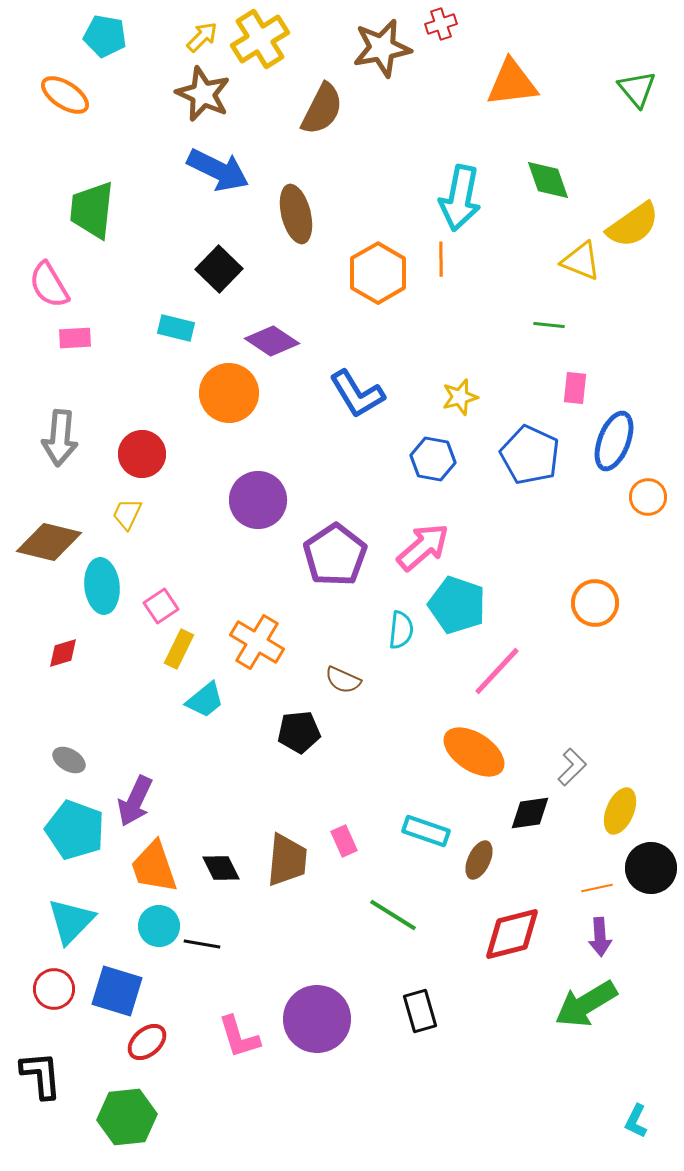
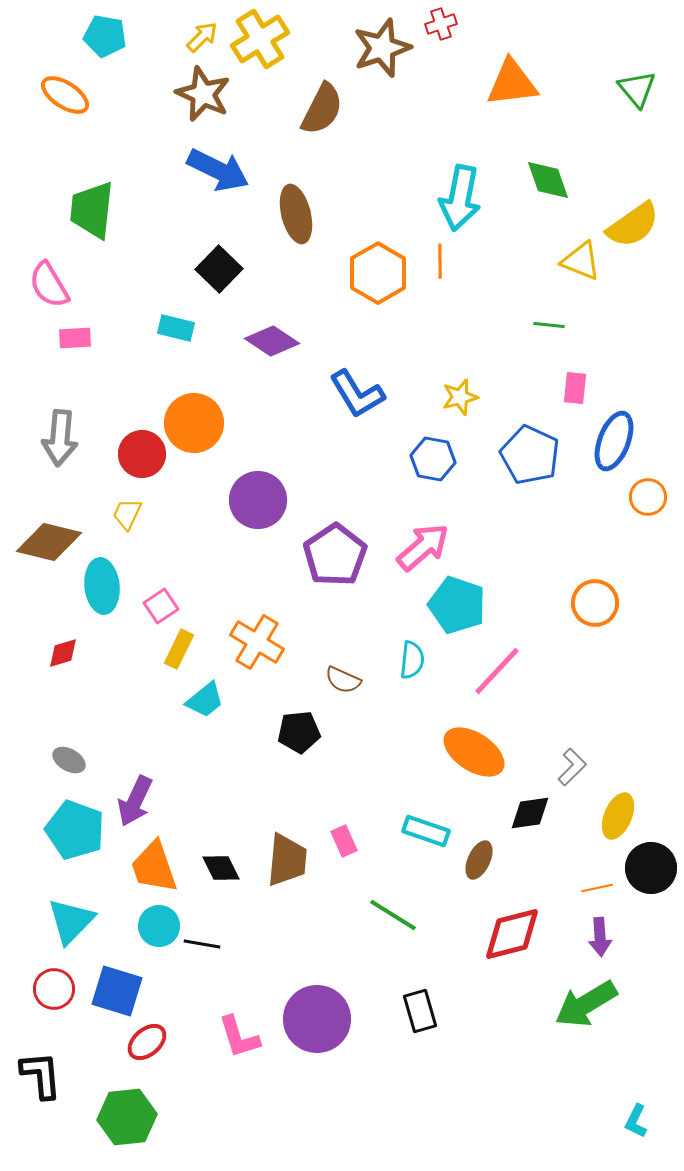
brown star at (382, 48): rotated 8 degrees counterclockwise
orange line at (441, 259): moved 1 px left, 2 px down
orange circle at (229, 393): moved 35 px left, 30 px down
cyan semicircle at (401, 630): moved 11 px right, 30 px down
yellow ellipse at (620, 811): moved 2 px left, 5 px down
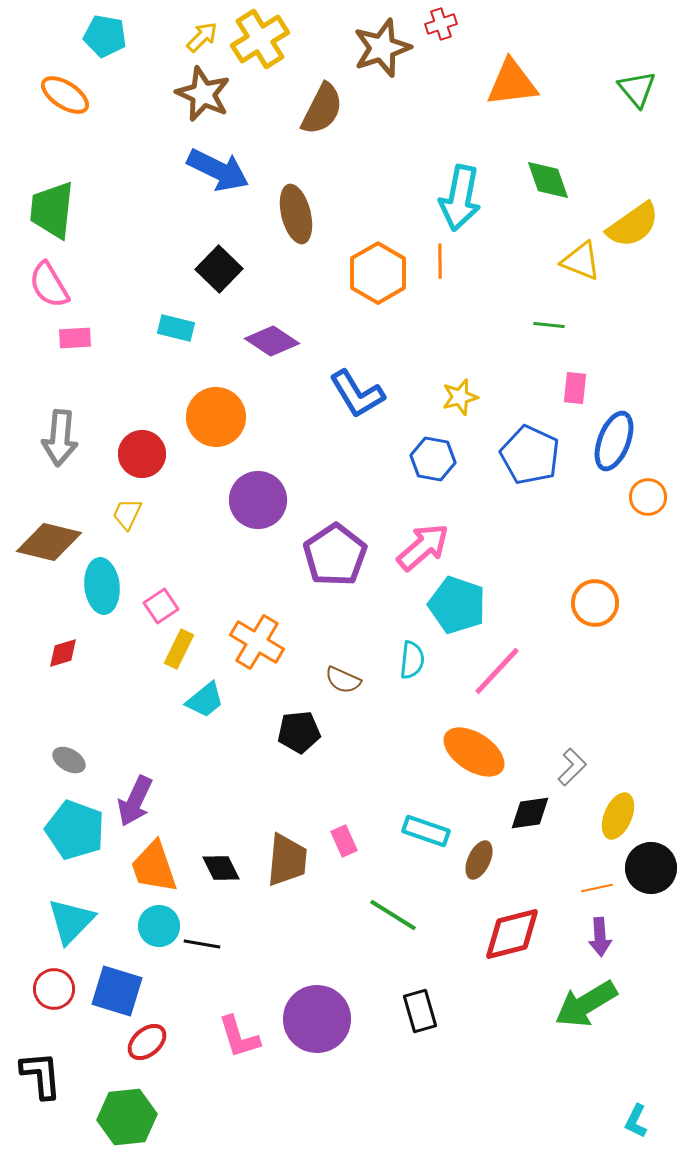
green trapezoid at (92, 210): moved 40 px left
orange circle at (194, 423): moved 22 px right, 6 px up
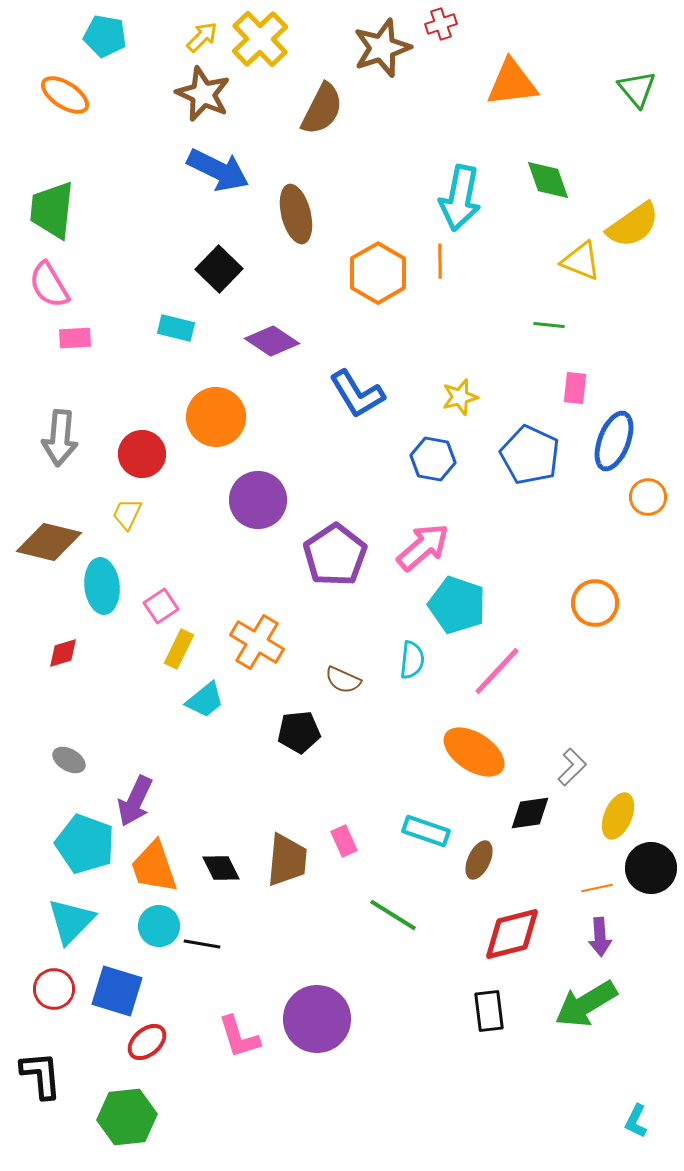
yellow cross at (260, 39): rotated 12 degrees counterclockwise
cyan pentagon at (75, 830): moved 10 px right, 14 px down
black rectangle at (420, 1011): moved 69 px right; rotated 9 degrees clockwise
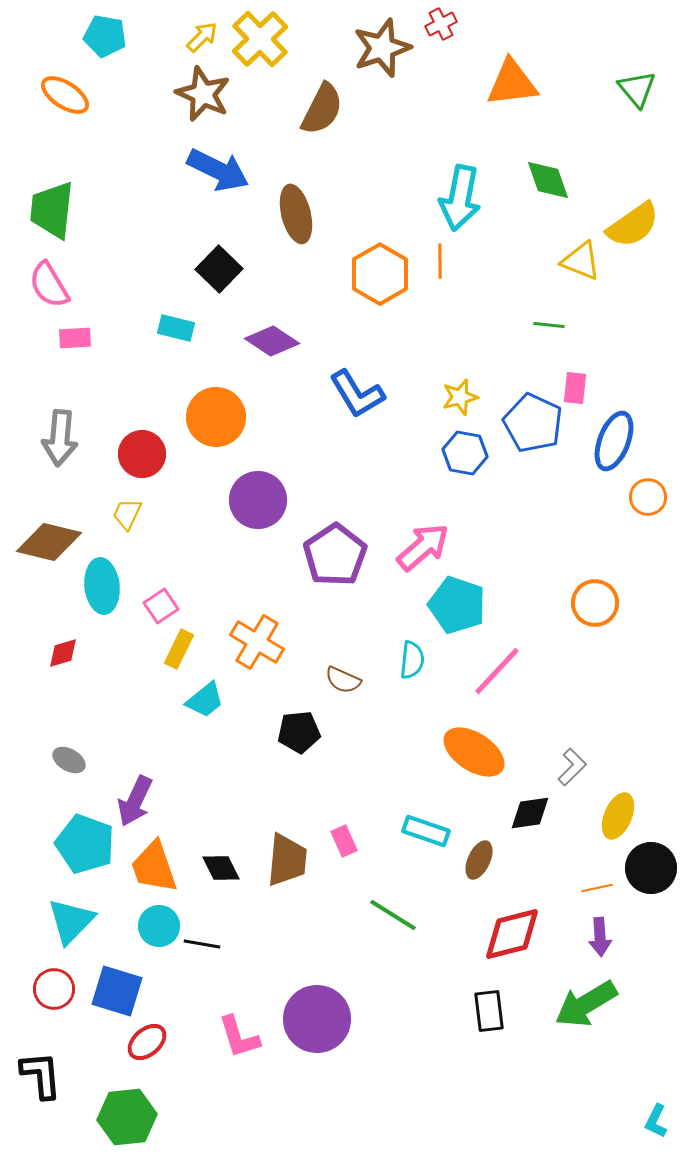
red cross at (441, 24): rotated 8 degrees counterclockwise
orange hexagon at (378, 273): moved 2 px right, 1 px down
blue pentagon at (530, 455): moved 3 px right, 32 px up
blue hexagon at (433, 459): moved 32 px right, 6 px up
cyan L-shape at (636, 1121): moved 20 px right
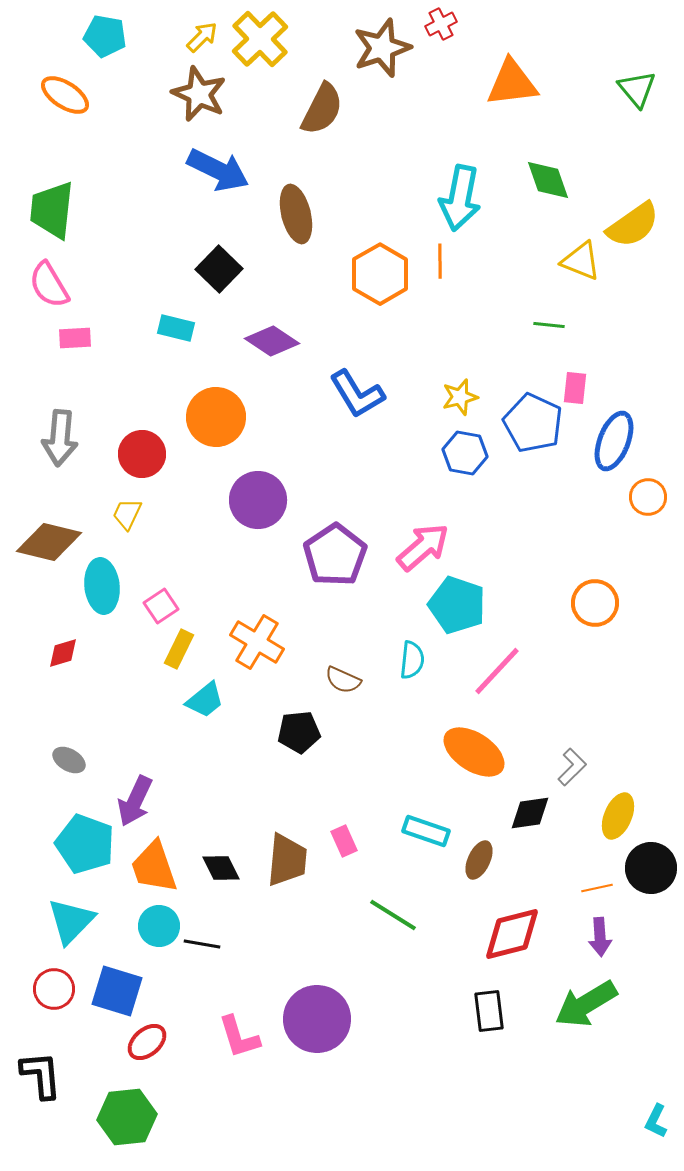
brown star at (203, 94): moved 4 px left
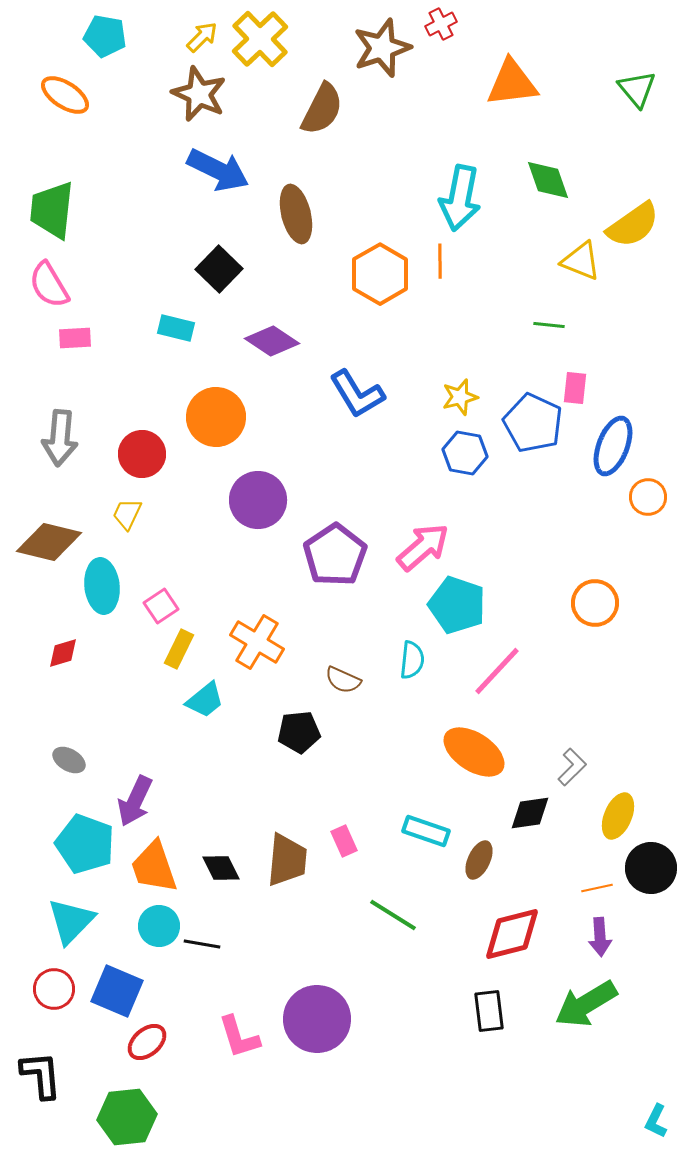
blue ellipse at (614, 441): moved 1 px left, 5 px down
blue square at (117, 991): rotated 6 degrees clockwise
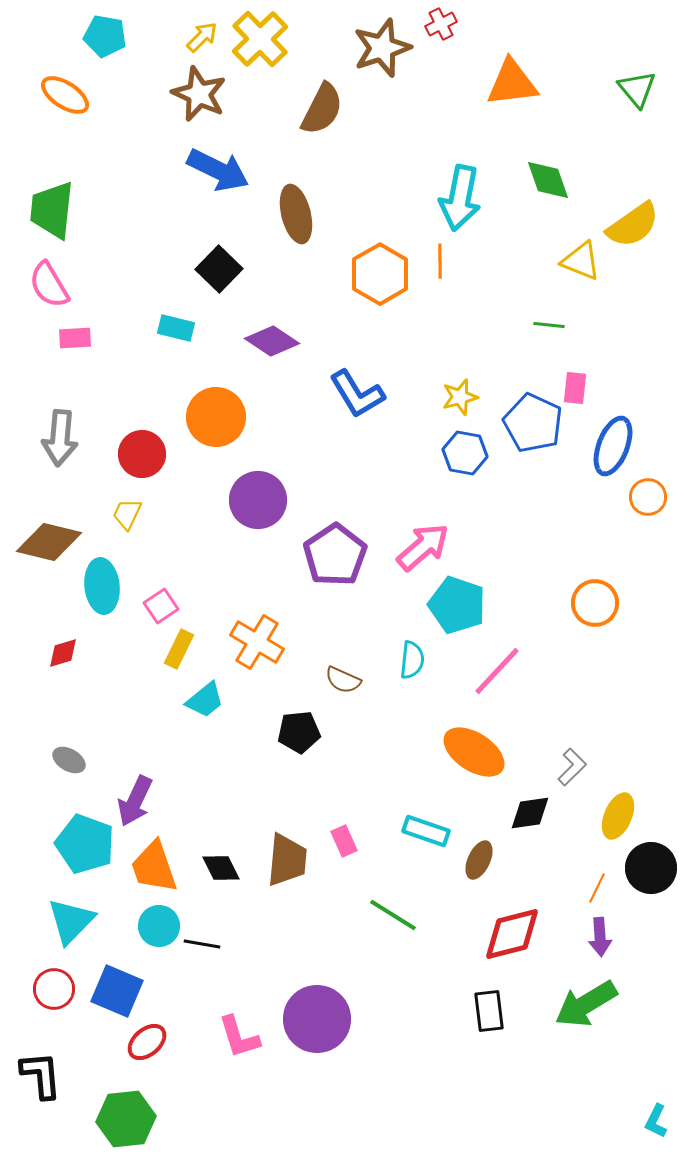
orange line at (597, 888): rotated 52 degrees counterclockwise
green hexagon at (127, 1117): moved 1 px left, 2 px down
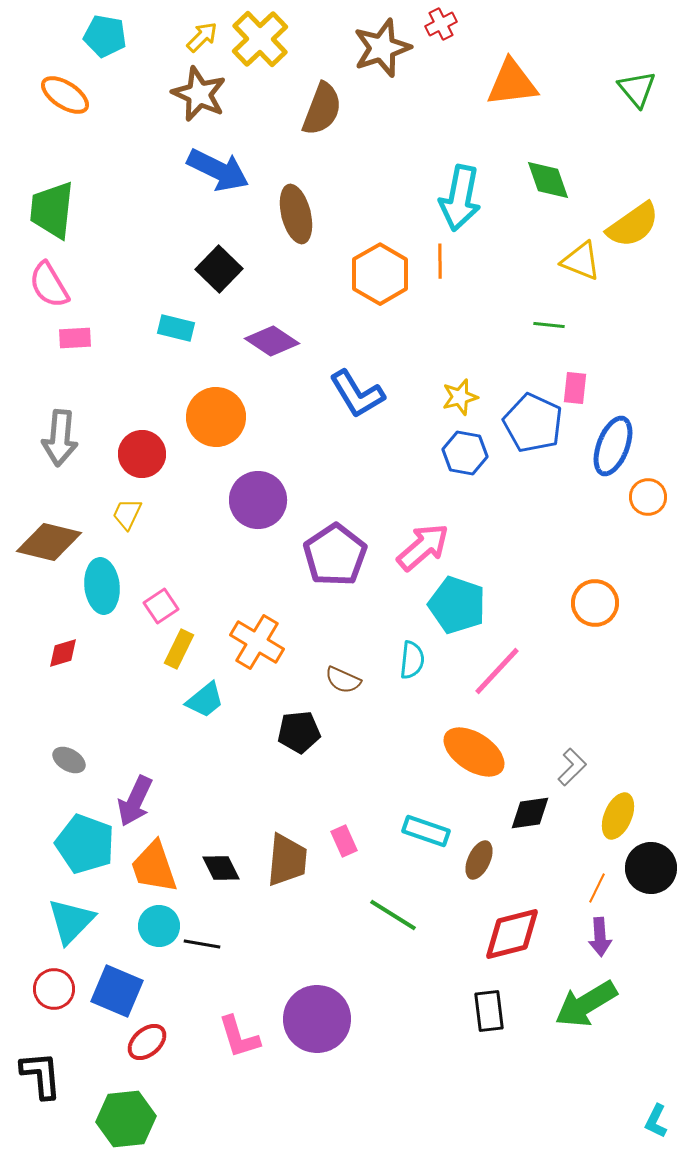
brown semicircle at (322, 109): rotated 6 degrees counterclockwise
